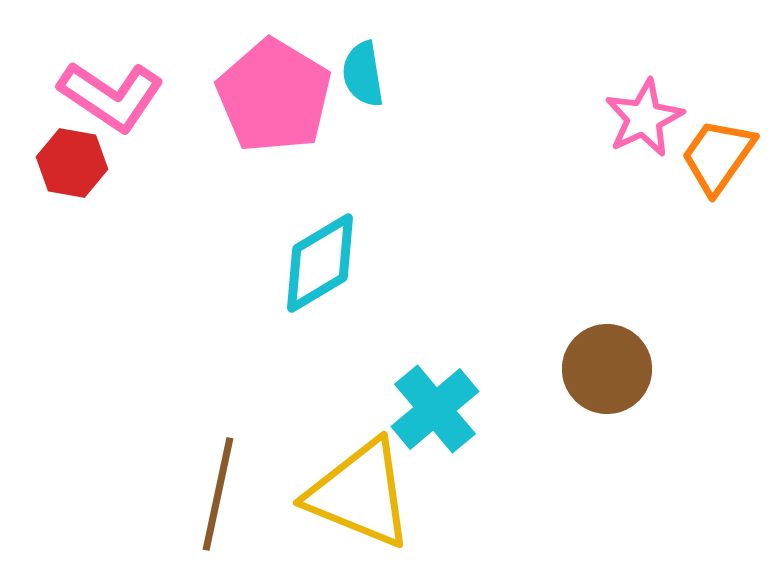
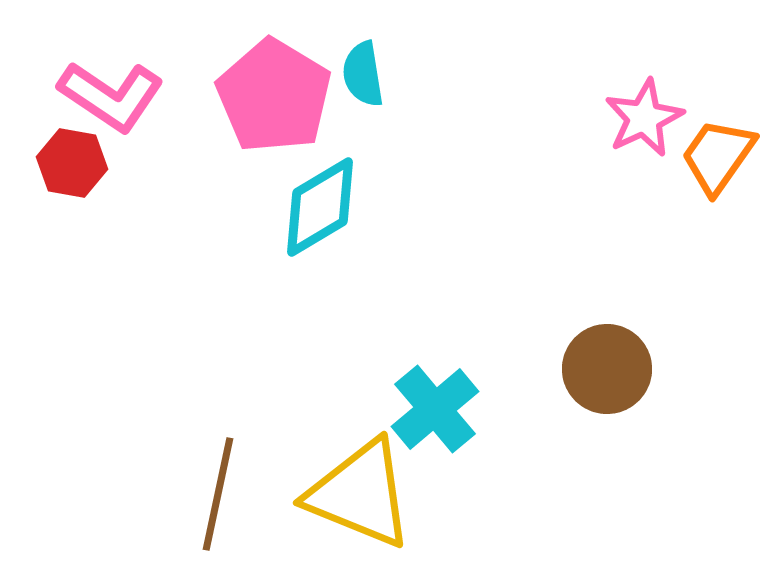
cyan diamond: moved 56 px up
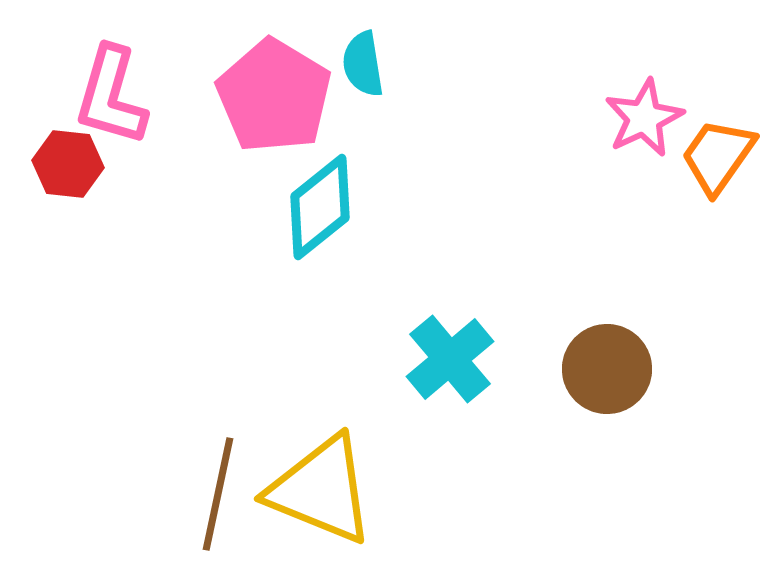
cyan semicircle: moved 10 px up
pink L-shape: rotated 72 degrees clockwise
red hexagon: moved 4 px left, 1 px down; rotated 4 degrees counterclockwise
cyan diamond: rotated 8 degrees counterclockwise
cyan cross: moved 15 px right, 50 px up
yellow triangle: moved 39 px left, 4 px up
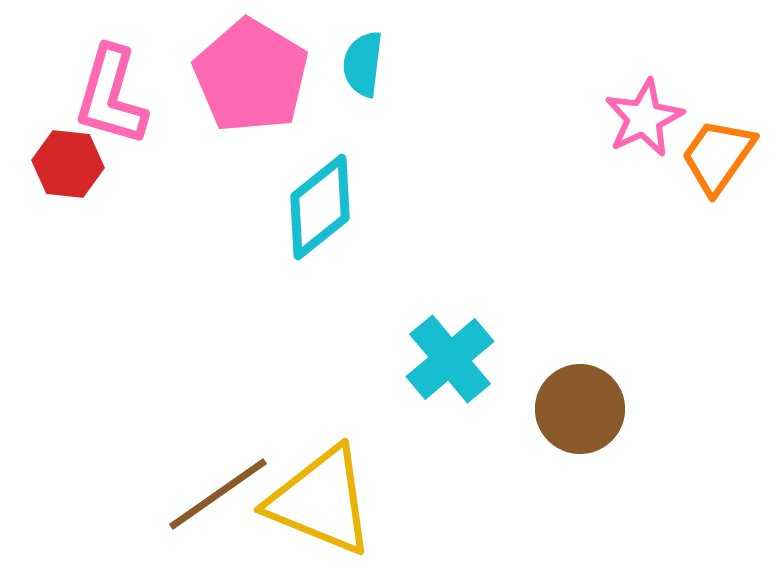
cyan semicircle: rotated 16 degrees clockwise
pink pentagon: moved 23 px left, 20 px up
brown circle: moved 27 px left, 40 px down
yellow triangle: moved 11 px down
brown line: rotated 43 degrees clockwise
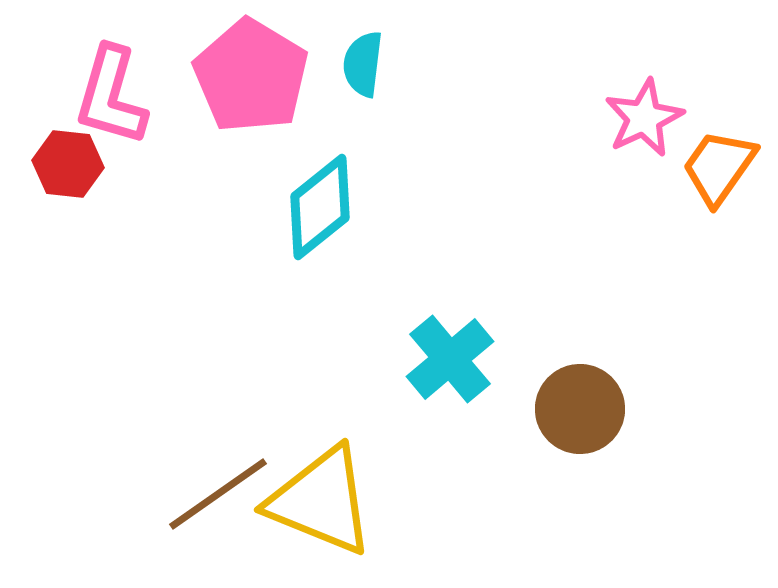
orange trapezoid: moved 1 px right, 11 px down
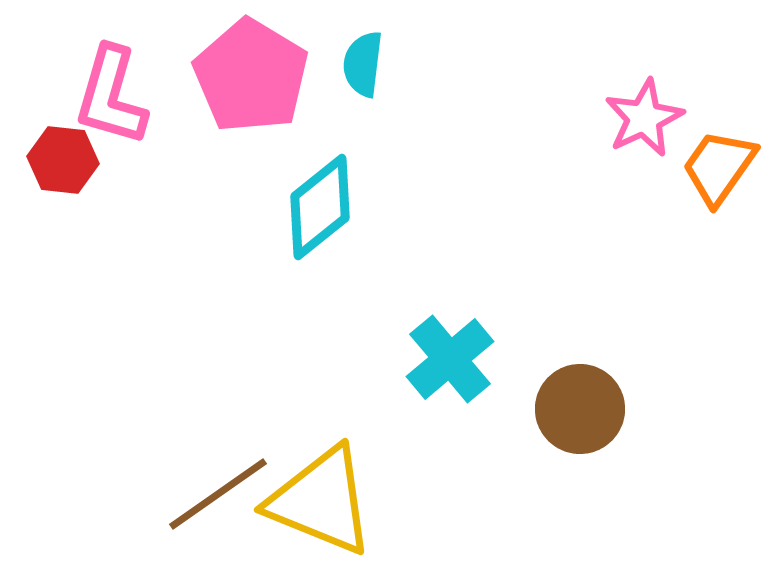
red hexagon: moved 5 px left, 4 px up
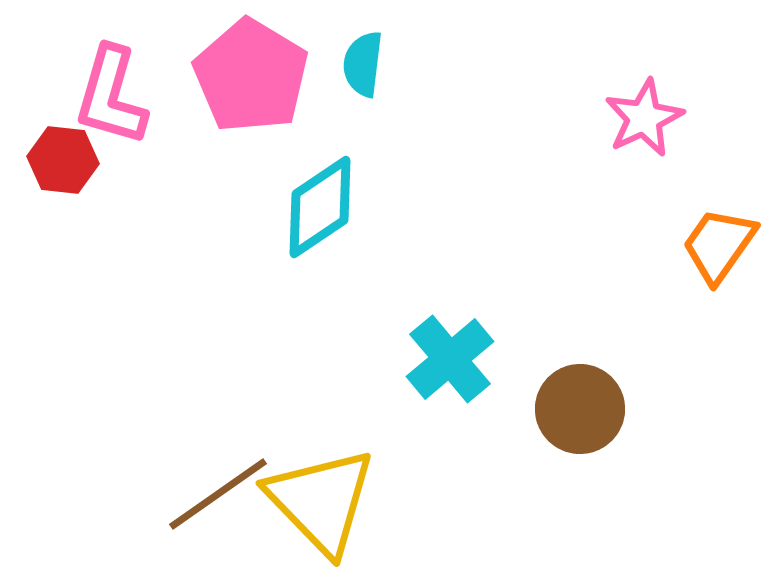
orange trapezoid: moved 78 px down
cyan diamond: rotated 5 degrees clockwise
yellow triangle: rotated 24 degrees clockwise
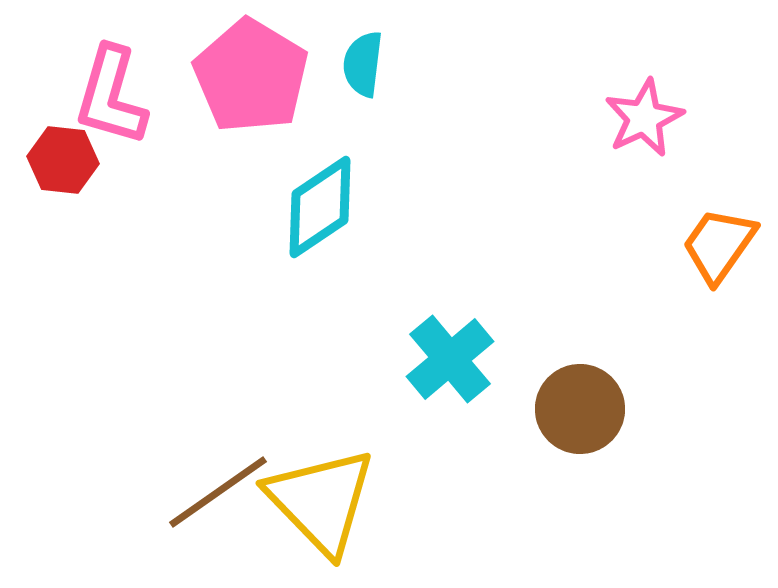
brown line: moved 2 px up
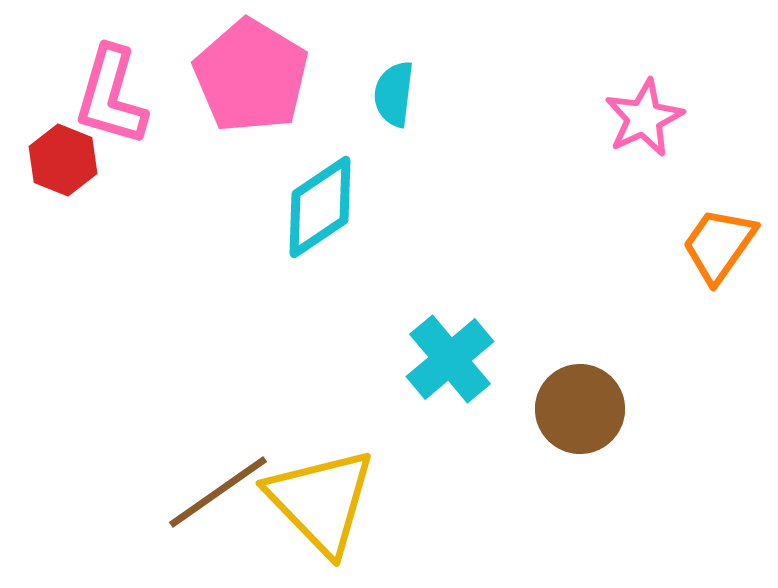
cyan semicircle: moved 31 px right, 30 px down
red hexagon: rotated 16 degrees clockwise
